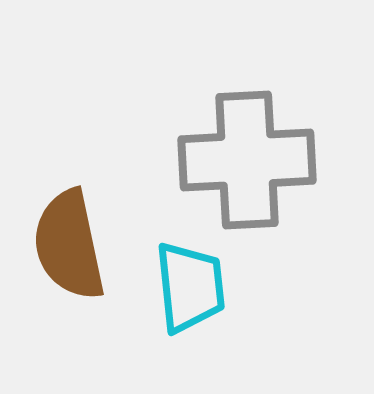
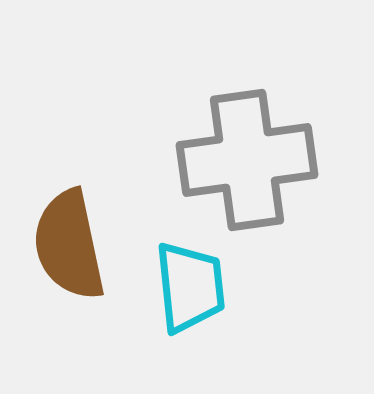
gray cross: rotated 5 degrees counterclockwise
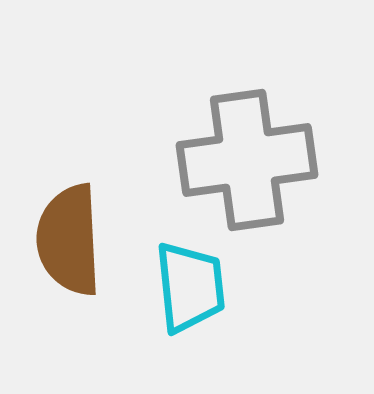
brown semicircle: moved 5 px up; rotated 9 degrees clockwise
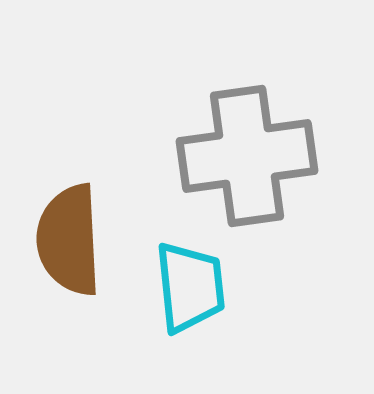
gray cross: moved 4 px up
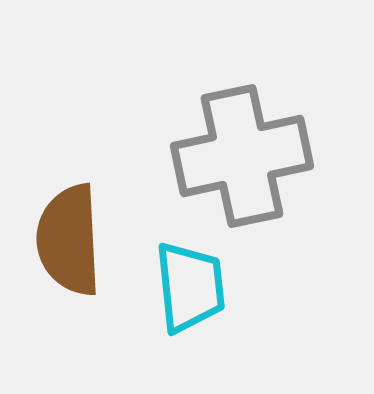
gray cross: moved 5 px left; rotated 4 degrees counterclockwise
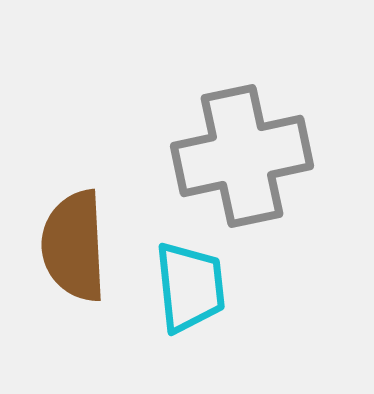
brown semicircle: moved 5 px right, 6 px down
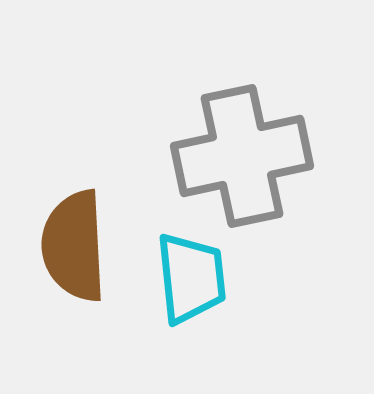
cyan trapezoid: moved 1 px right, 9 px up
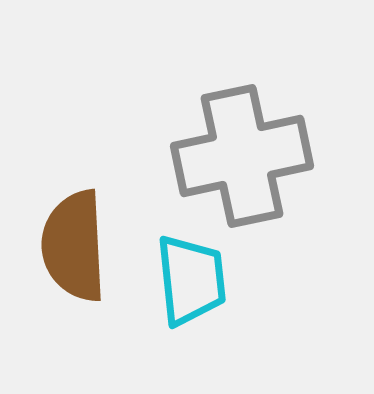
cyan trapezoid: moved 2 px down
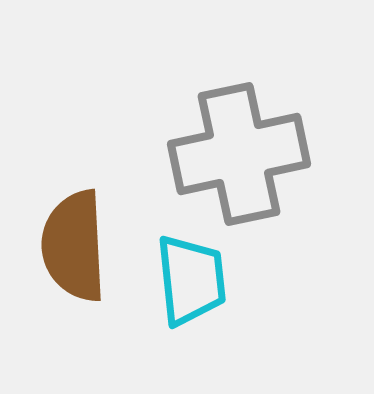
gray cross: moved 3 px left, 2 px up
